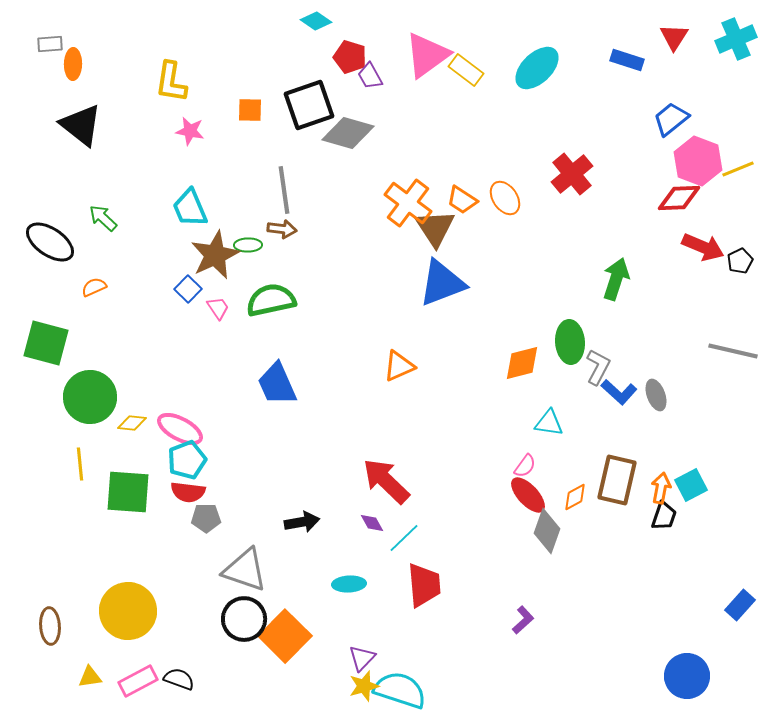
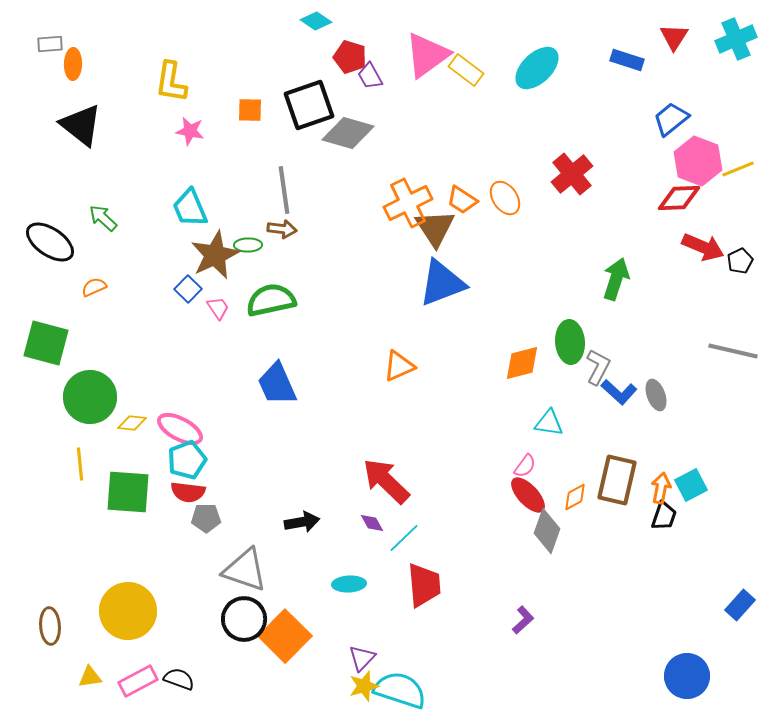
orange cross at (408, 203): rotated 27 degrees clockwise
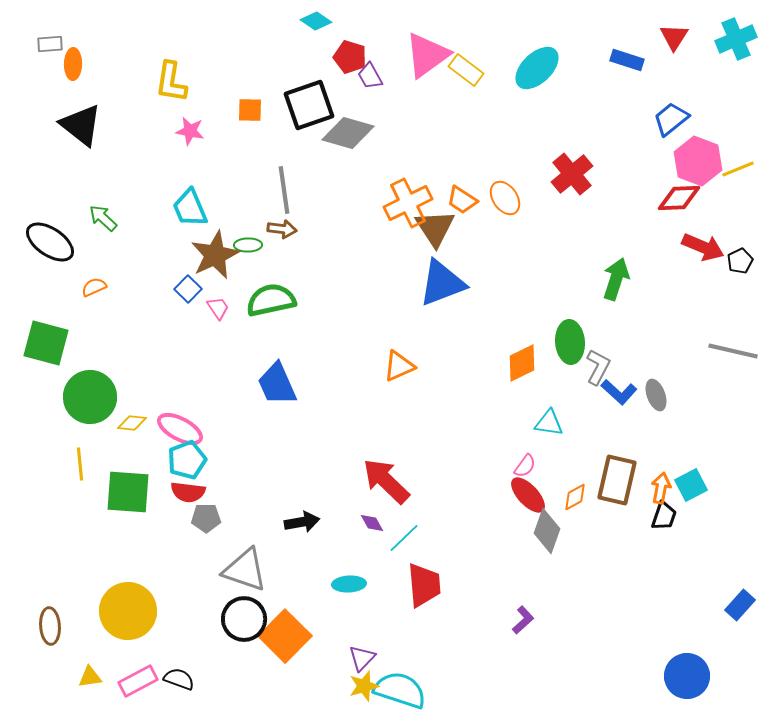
orange diamond at (522, 363): rotated 12 degrees counterclockwise
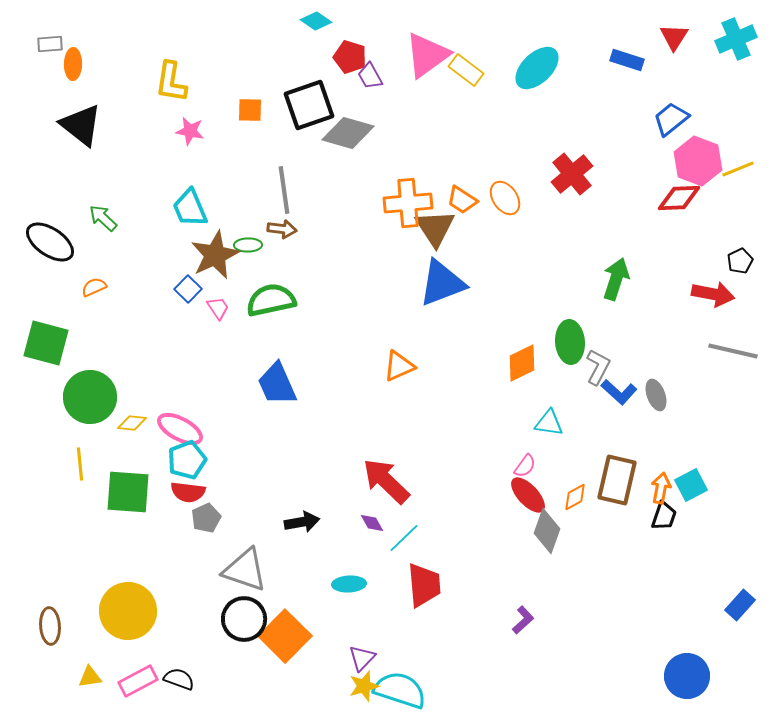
orange cross at (408, 203): rotated 21 degrees clockwise
red arrow at (703, 247): moved 10 px right, 47 px down; rotated 12 degrees counterclockwise
gray pentagon at (206, 518): rotated 24 degrees counterclockwise
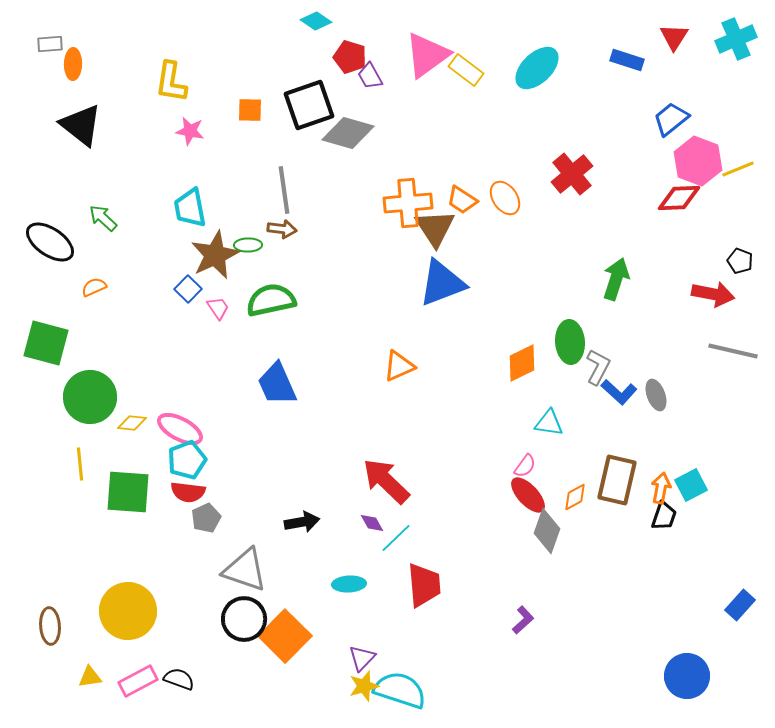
cyan trapezoid at (190, 208): rotated 12 degrees clockwise
black pentagon at (740, 261): rotated 25 degrees counterclockwise
cyan line at (404, 538): moved 8 px left
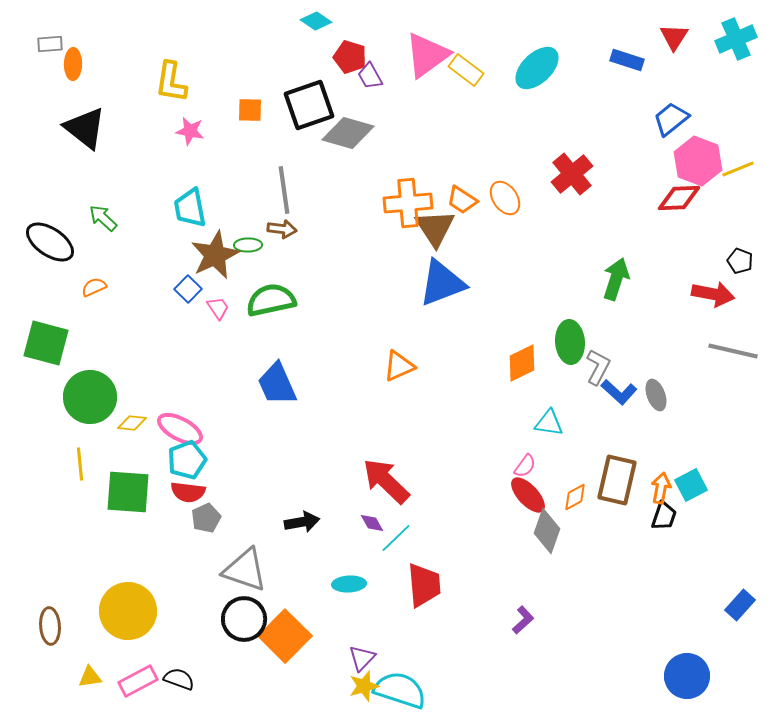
black triangle at (81, 125): moved 4 px right, 3 px down
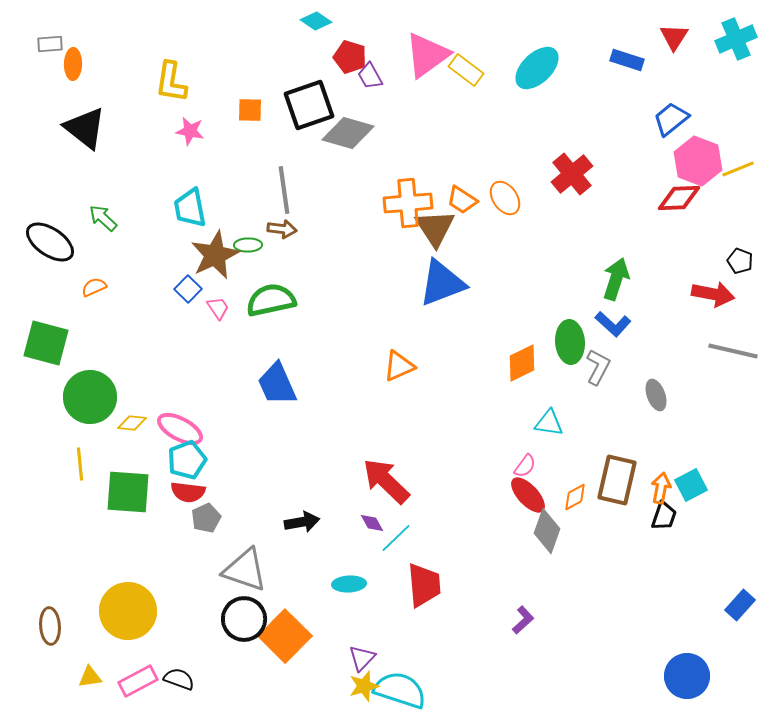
blue L-shape at (619, 392): moved 6 px left, 68 px up
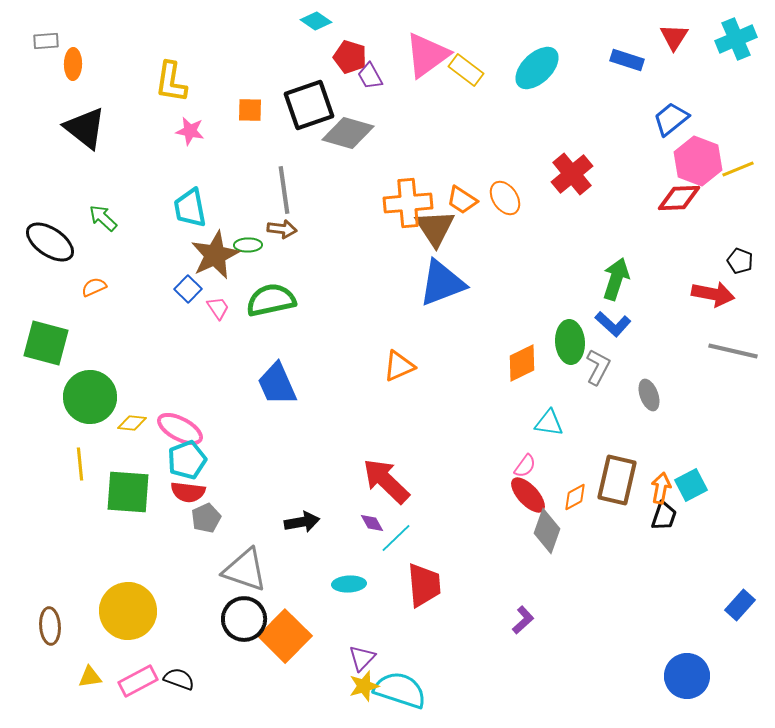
gray rectangle at (50, 44): moved 4 px left, 3 px up
gray ellipse at (656, 395): moved 7 px left
